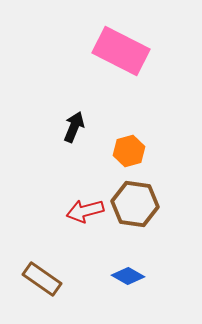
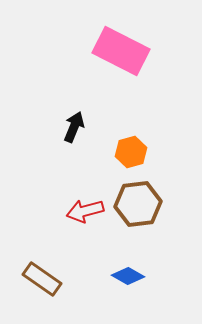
orange hexagon: moved 2 px right, 1 px down
brown hexagon: moved 3 px right; rotated 15 degrees counterclockwise
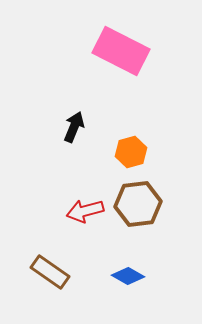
brown rectangle: moved 8 px right, 7 px up
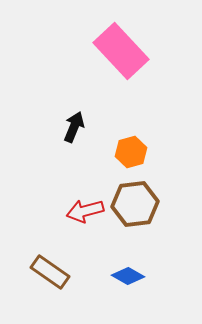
pink rectangle: rotated 20 degrees clockwise
brown hexagon: moved 3 px left
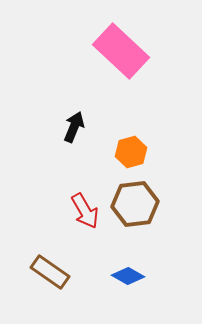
pink rectangle: rotated 4 degrees counterclockwise
red arrow: rotated 105 degrees counterclockwise
